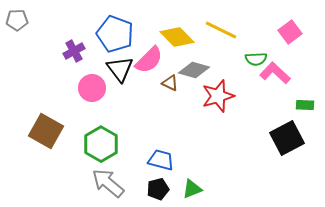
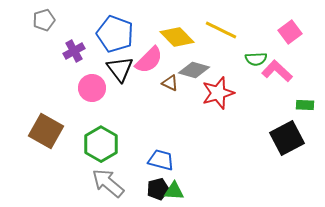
gray pentagon: moved 27 px right; rotated 15 degrees counterclockwise
pink L-shape: moved 2 px right, 2 px up
red star: moved 3 px up
green triangle: moved 18 px left, 2 px down; rotated 25 degrees clockwise
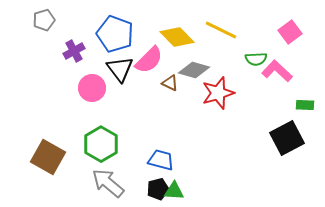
brown square: moved 2 px right, 26 px down
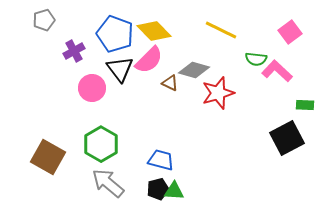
yellow diamond: moved 23 px left, 6 px up
green semicircle: rotated 10 degrees clockwise
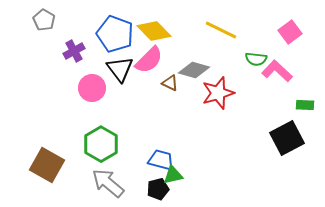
gray pentagon: rotated 25 degrees counterclockwise
brown square: moved 1 px left, 8 px down
green triangle: moved 1 px left, 16 px up; rotated 15 degrees counterclockwise
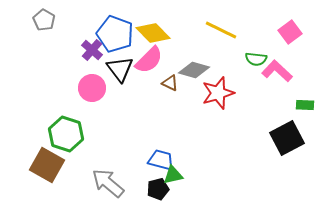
yellow diamond: moved 1 px left, 2 px down
purple cross: moved 18 px right, 1 px up; rotated 20 degrees counterclockwise
green hexagon: moved 35 px left, 10 px up; rotated 12 degrees counterclockwise
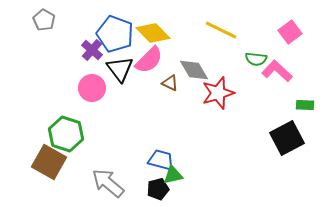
gray diamond: rotated 44 degrees clockwise
brown square: moved 2 px right, 3 px up
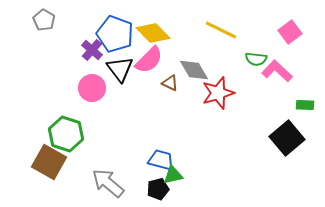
black square: rotated 12 degrees counterclockwise
